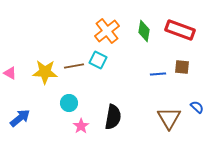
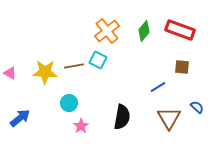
green diamond: rotated 30 degrees clockwise
blue line: moved 13 px down; rotated 28 degrees counterclockwise
black semicircle: moved 9 px right
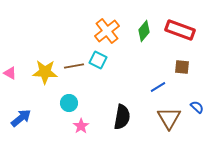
blue arrow: moved 1 px right
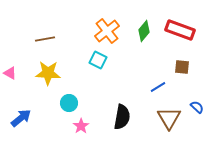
brown line: moved 29 px left, 27 px up
yellow star: moved 3 px right, 1 px down
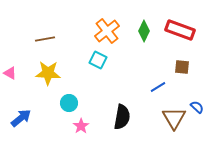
green diamond: rotated 15 degrees counterclockwise
brown triangle: moved 5 px right
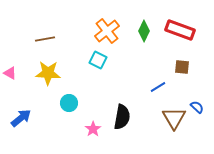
pink star: moved 12 px right, 3 px down
